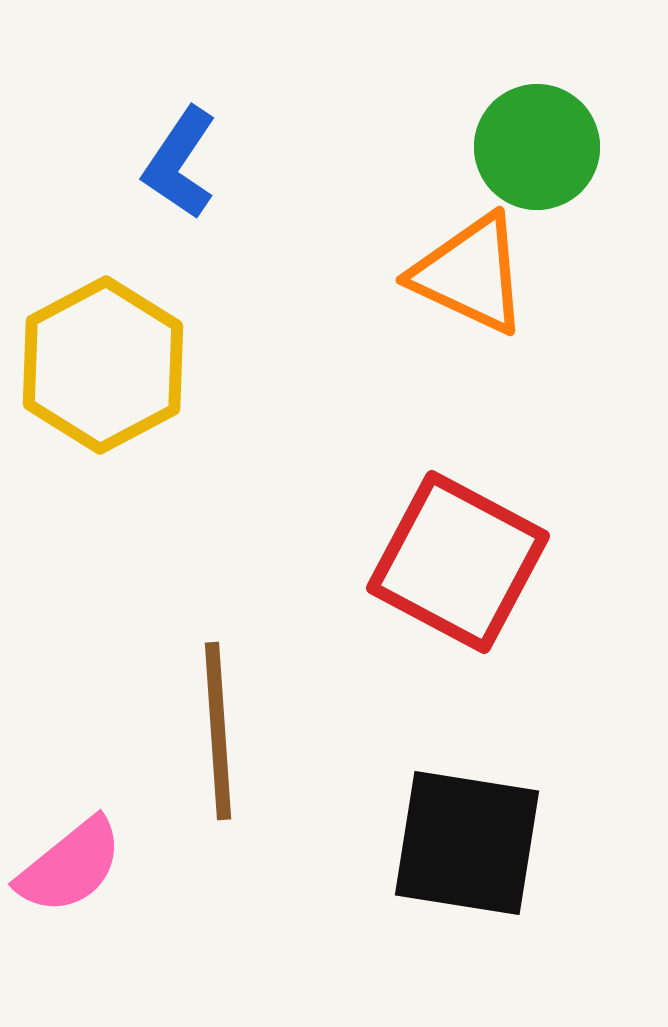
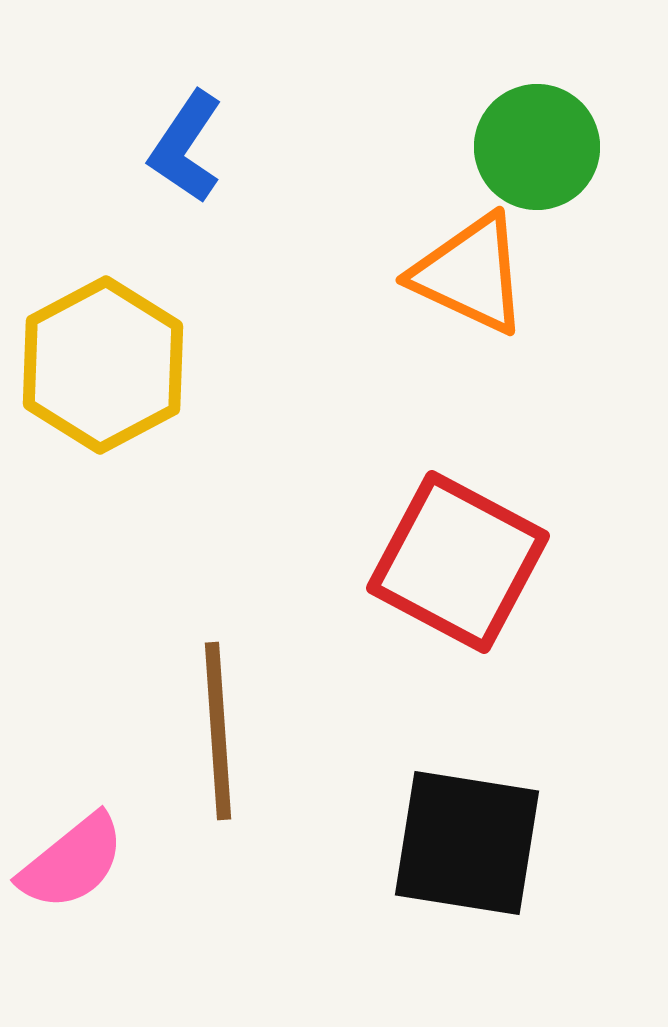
blue L-shape: moved 6 px right, 16 px up
pink semicircle: moved 2 px right, 4 px up
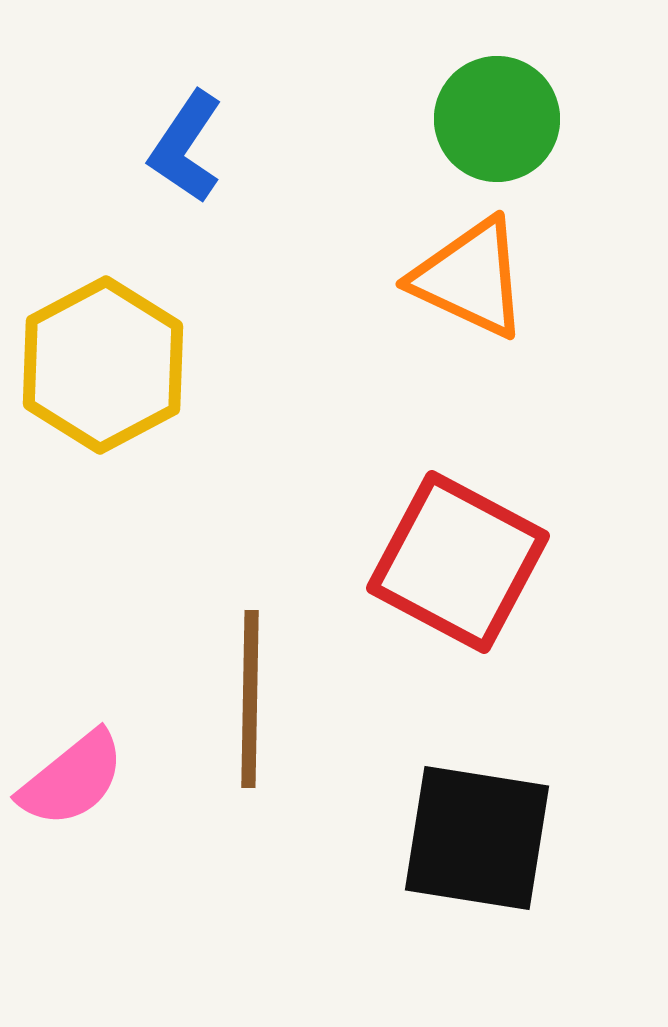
green circle: moved 40 px left, 28 px up
orange triangle: moved 4 px down
brown line: moved 32 px right, 32 px up; rotated 5 degrees clockwise
black square: moved 10 px right, 5 px up
pink semicircle: moved 83 px up
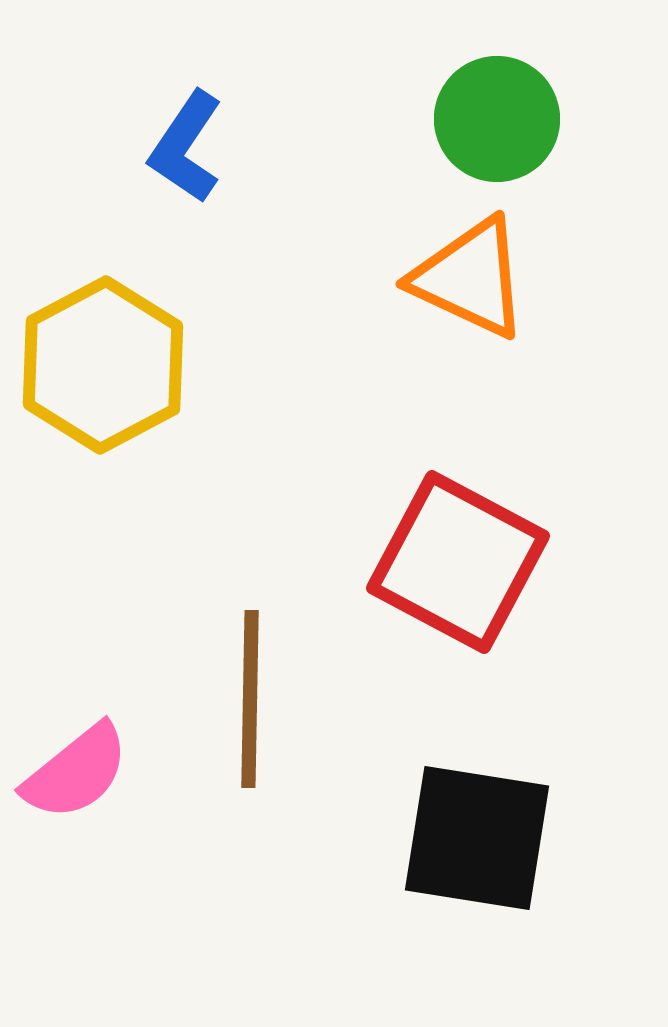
pink semicircle: moved 4 px right, 7 px up
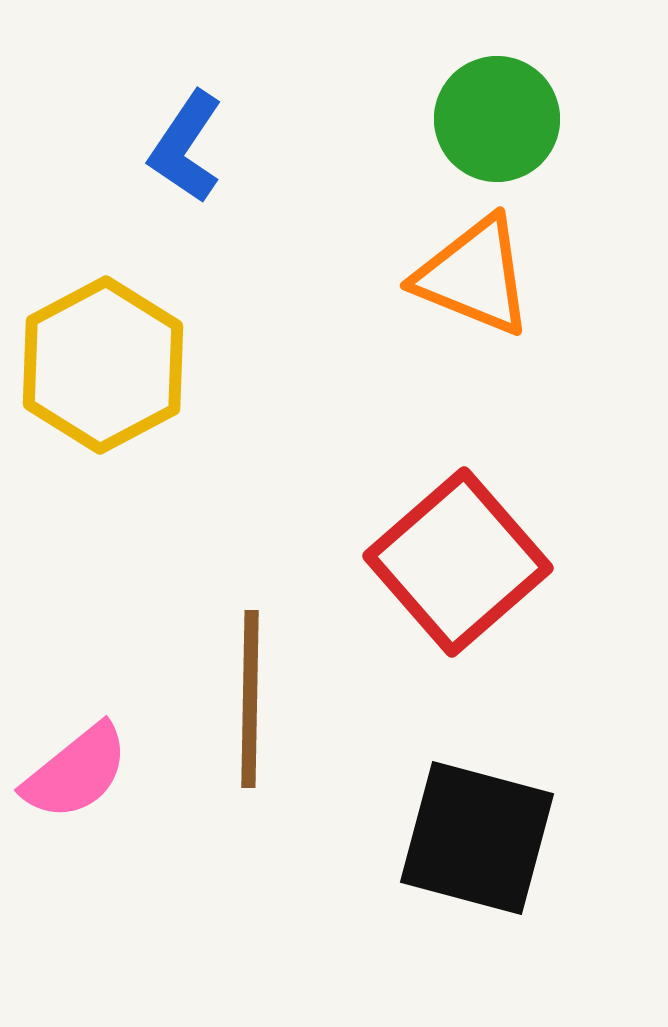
orange triangle: moved 4 px right, 2 px up; rotated 3 degrees counterclockwise
red square: rotated 21 degrees clockwise
black square: rotated 6 degrees clockwise
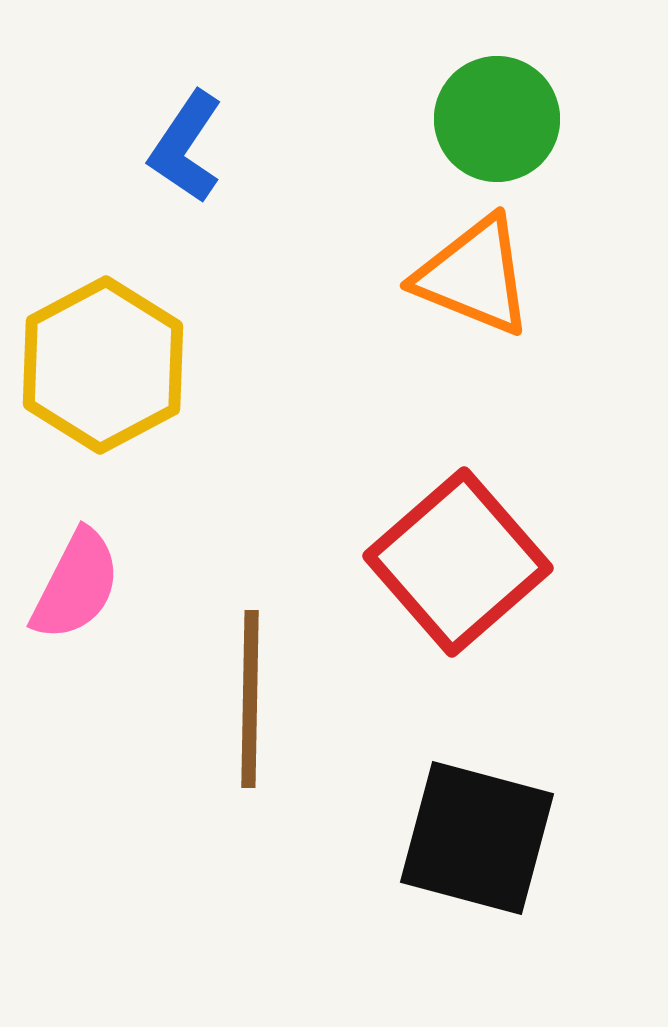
pink semicircle: moved 187 px up; rotated 24 degrees counterclockwise
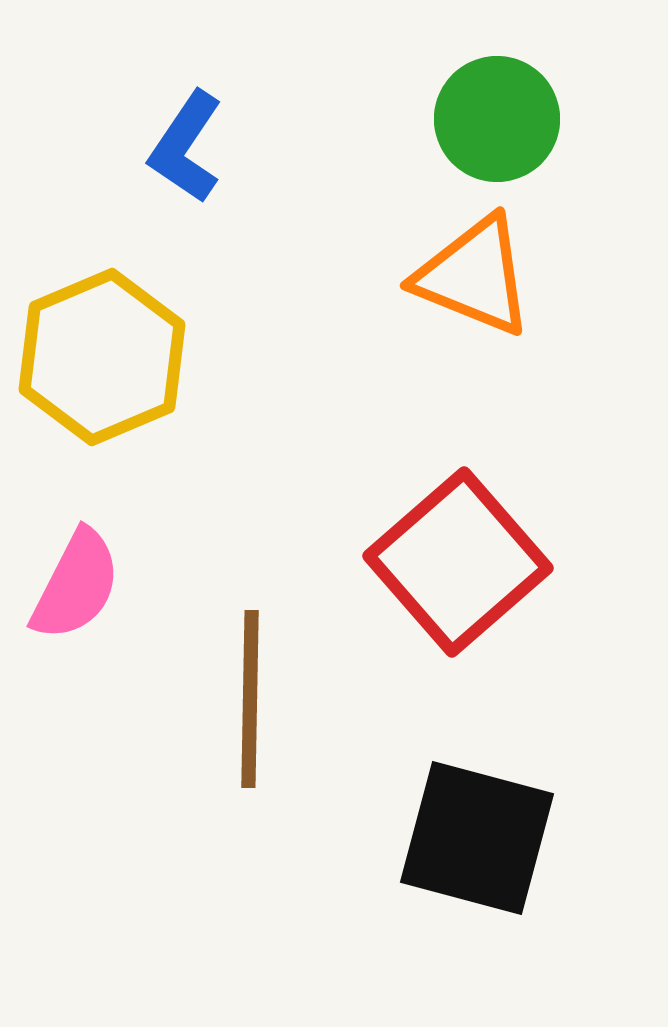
yellow hexagon: moved 1 px left, 8 px up; rotated 5 degrees clockwise
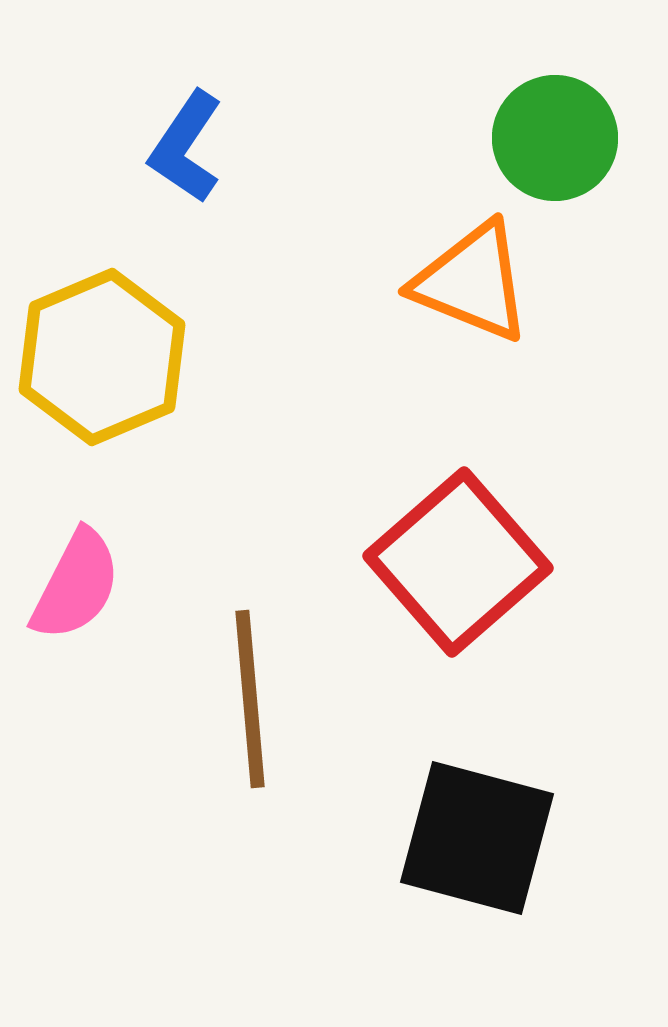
green circle: moved 58 px right, 19 px down
orange triangle: moved 2 px left, 6 px down
brown line: rotated 6 degrees counterclockwise
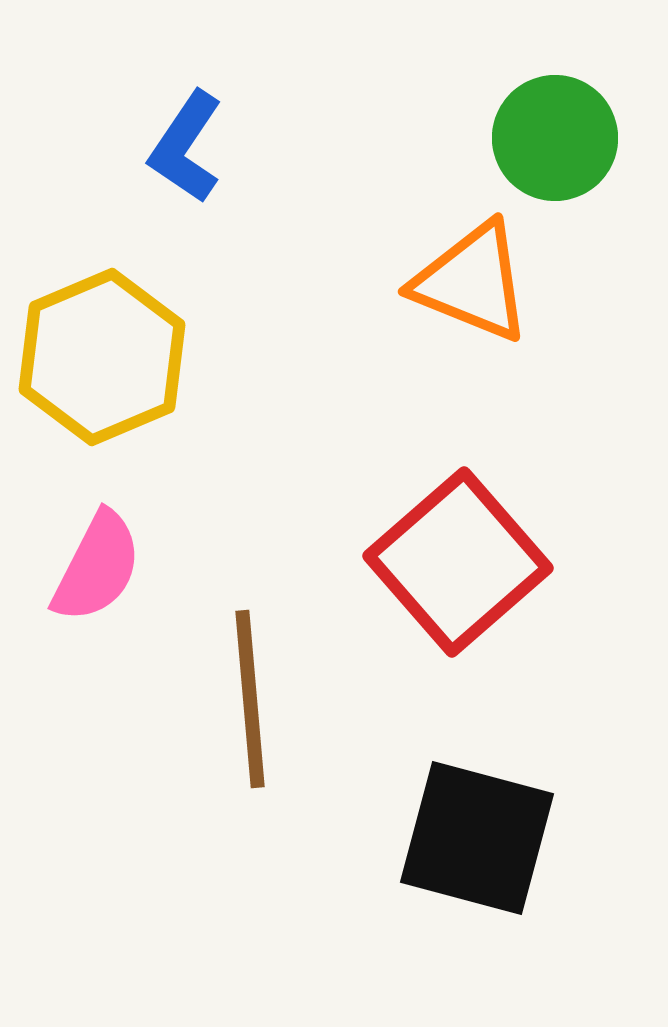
pink semicircle: moved 21 px right, 18 px up
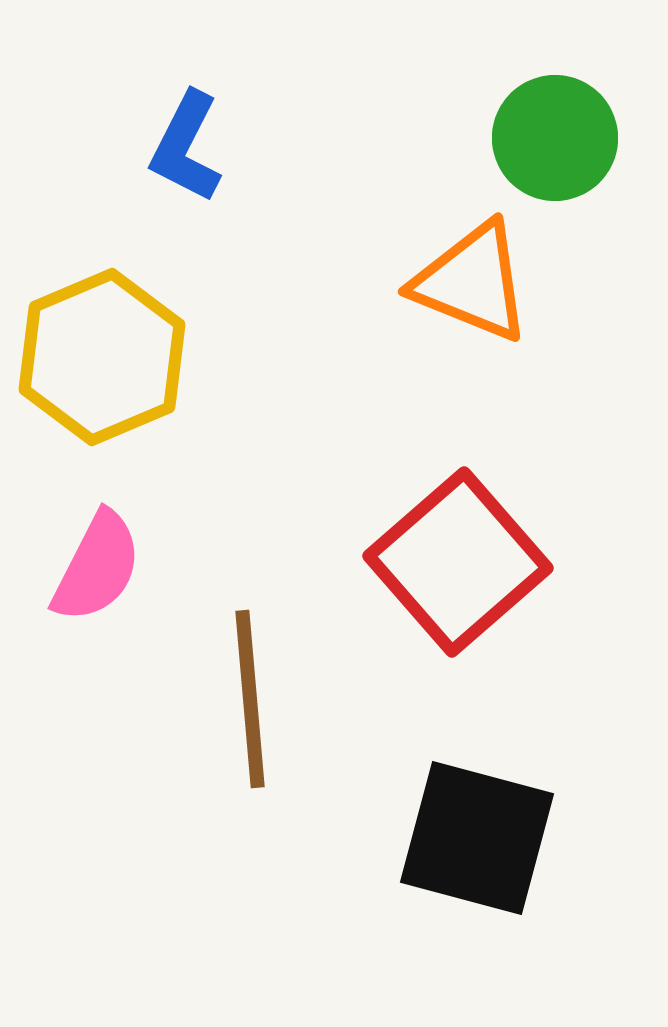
blue L-shape: rotated 7 degrees counterclockwise
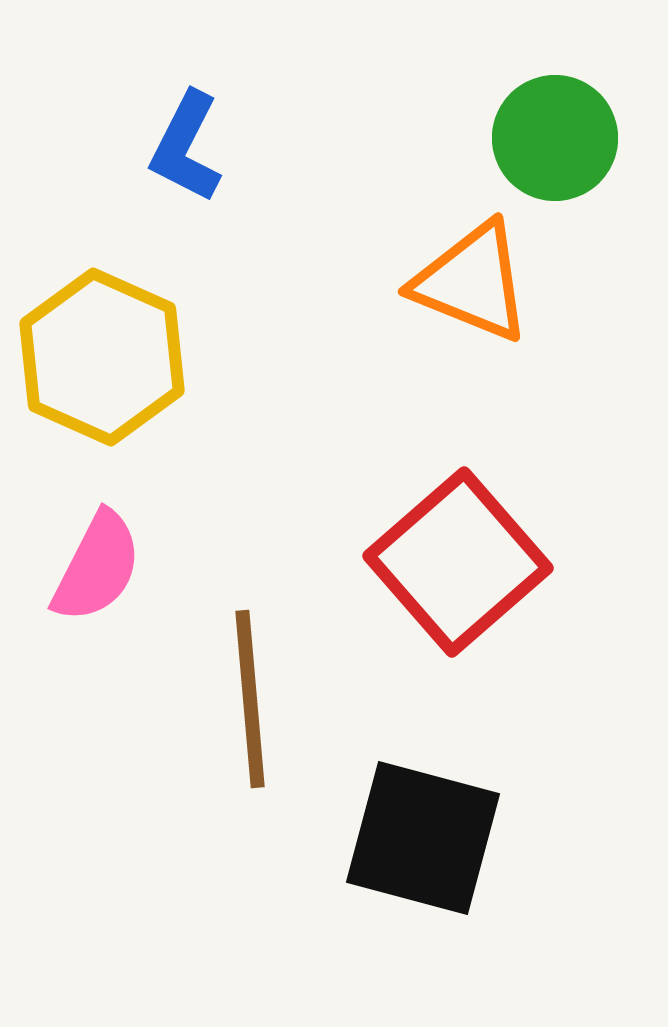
yellow hexagon: rotated 13 degrees counterclockwise
black square: moved 54 px left
